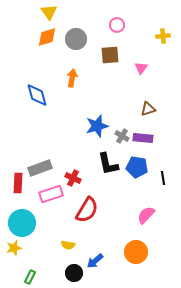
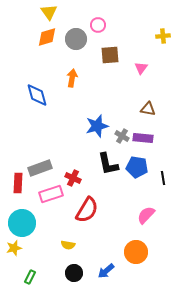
pink circle: moved 19 px left
brown triangle: rotated 28 degrees clockwise
blue arrow: moved 11 px right, 10 px down
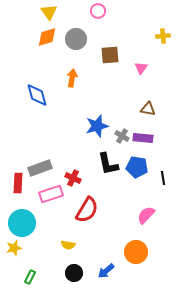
pink circle: moved 14 px up
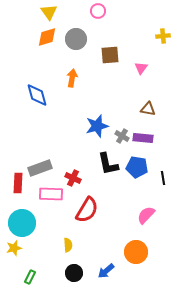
pink rectangle: rotated 20 degrees clockwise
yellow semicircle: rotated 104 degrees counterclockwise
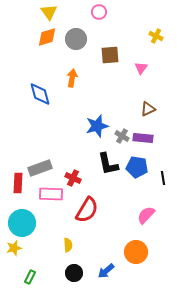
pink circle: moved 1 px right, 1 px down
yellow cross: moved 7 px left; rotated 32 degrees clockwise
blue diamond: moved 3 px right, 1 px up
brown triangle: rotated 35 degrees counterclockwise
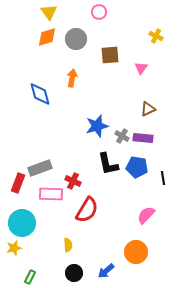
red cross: moved 3 px down
red rectangle: rotated 18 degrees clockwise
